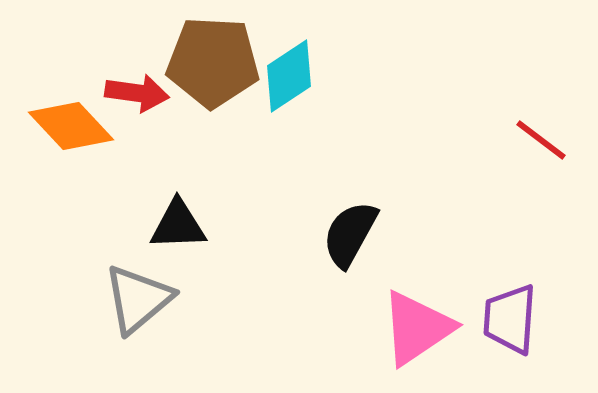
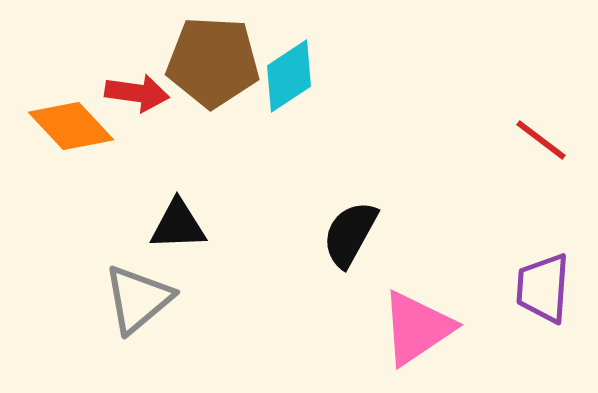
purple trapezoid: moved 33 px right, 31 px up
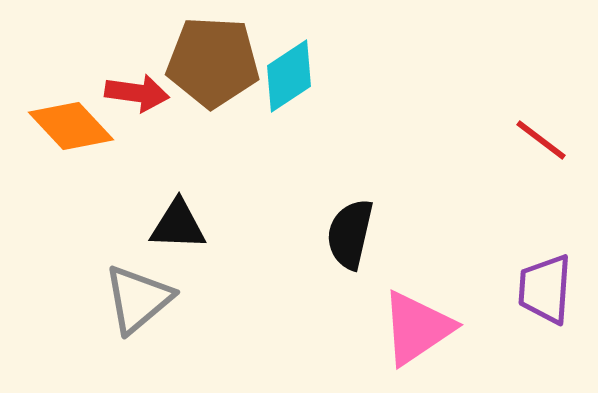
black triangle: rotated 4 degrees clockwise
black semicircle: rotated 16 degrees counterclockwise
purple trapezoid: moved 2 px right, 1 px down
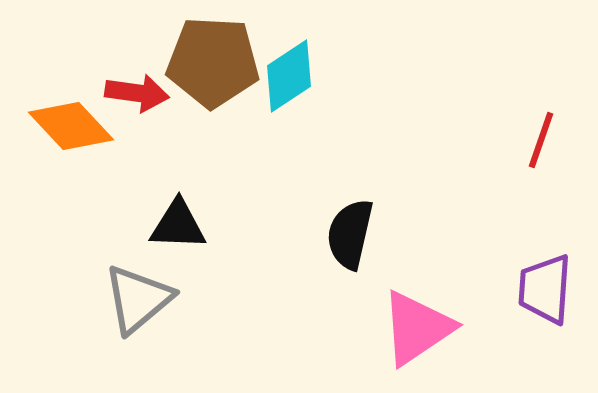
red line: rotated 72 degrees clockwise
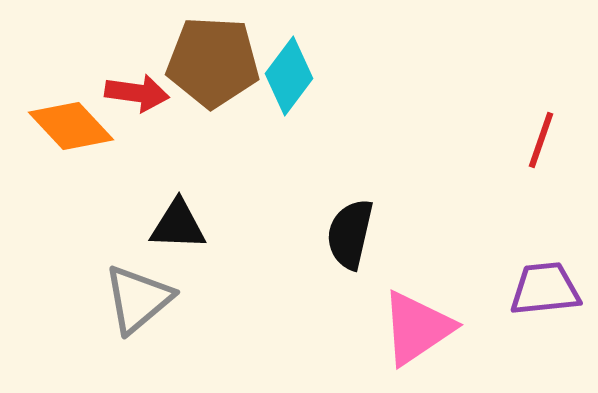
cyan diamond: rotated 20 degrees counterclockwise
purple trapezoid: rotated 80 degrees clockwise
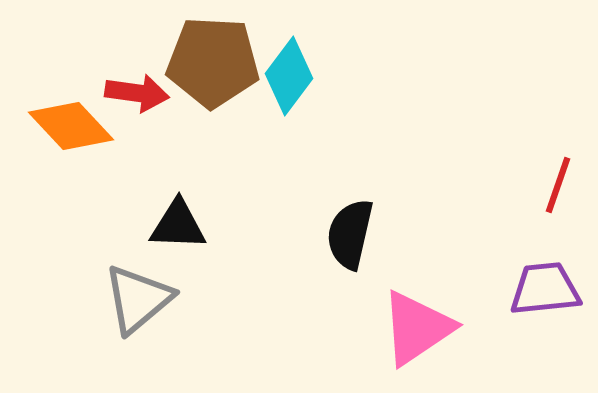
red line: moved 17 px right, 45 px down
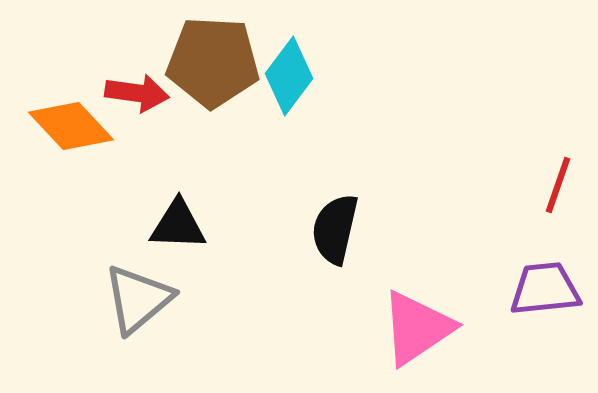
black semicircle: moved 15 px left, 5 px up
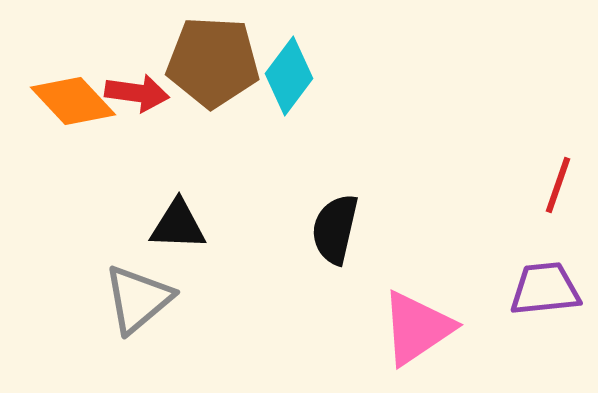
orange diamond: moved 2 px right, 25 px up
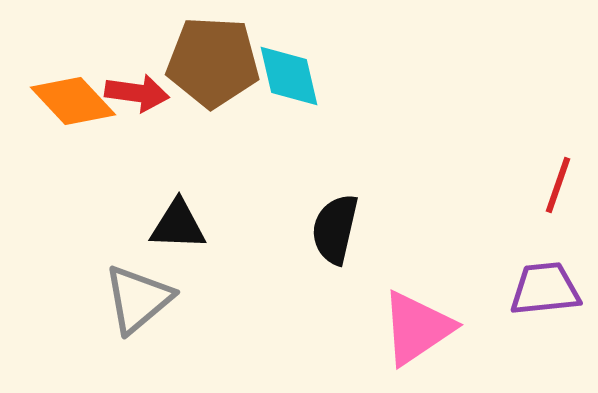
cyan diamond: rotated 50 degrees counterclockwise
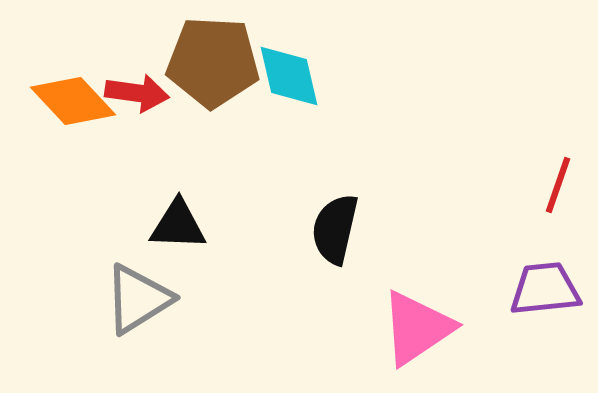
gray triangle: rotated 8 degrees clockwise
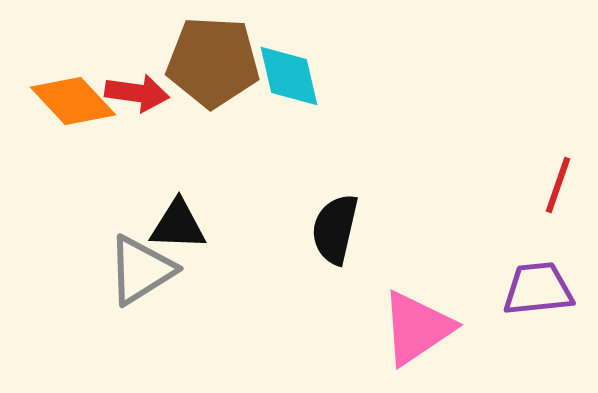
purple trapezoid: moved 7 px left
gray triangle: moved 3 px right, 29 px up
